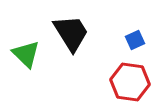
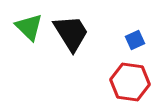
green triangle: moved 3 px right, 27 px up
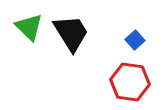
blue square: rotated 18 degrees counterclockwise
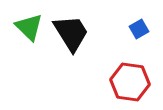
blue square: moved 4 px right, 11 px up; rotated 12 degrees clockwise
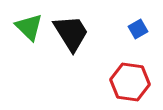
blue square: moved 1 px left
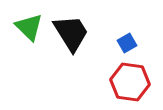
blue square: moved 11 px left, 14 px down
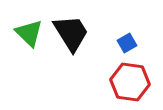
green triangle: moved 6 px down
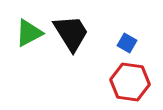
green triangle: rotated 48 degrees clockwise
blue square: rotated 30 degrees counterclockwise
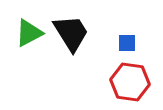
blue square: rotated 30 degrees counterclockwise
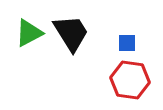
red hexagon: moved 2 px up
